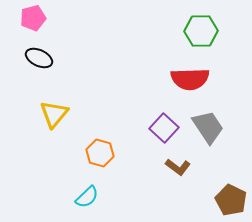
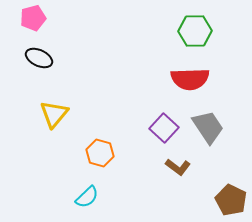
green hexagon: moved 6 px left
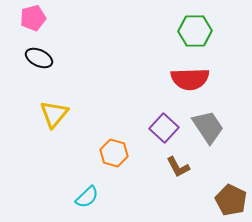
orange hexagon: moved 14 px right
brown L-shape: rotated 25 degrees clockwise
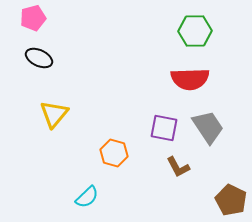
purple square: rotated 32 degrees counterclockwise
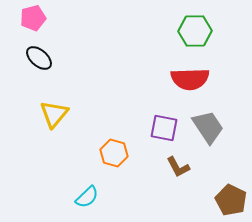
black ellipse: rotated 16 degrees clockwise
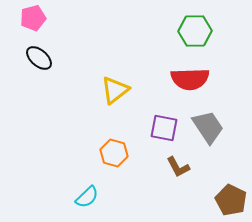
yellow triangle: moved 61 px right, 24 px up; rotated 12 degrees clockwise
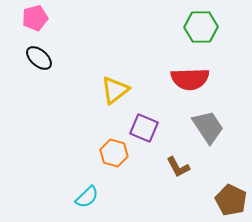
pink pentagon: moved 2 px right
green hexagon: moved 6 px right, 4 px up
purple square: moved 20 px left; rotated 12 degrees clockwise
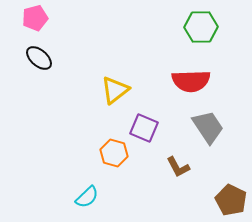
red semicircle: moved 1 px right, 2 px down
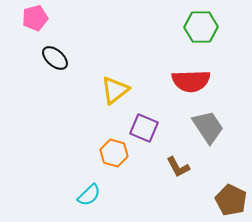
black ellipse: moved 16 px right
cyan semicircle: moved 2 px right, 2 px up
